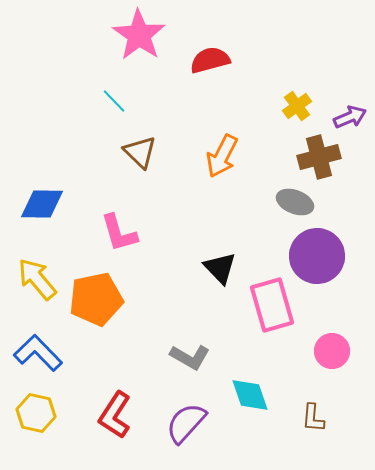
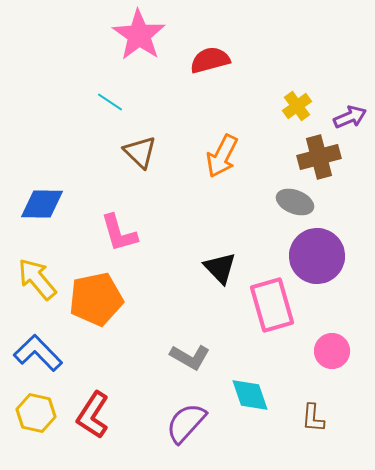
cyan line: moved 4 px left, 1 px down; rotated 12 degrees counterclockwise
red L-shape: moved 22 px left
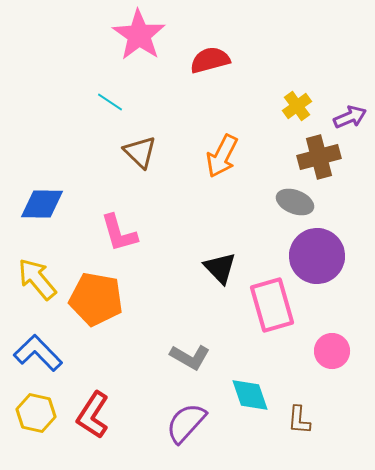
orange pentagon: rotated 22 degrees clockwise
brown L-shape: moved 14 px left, 2 px down
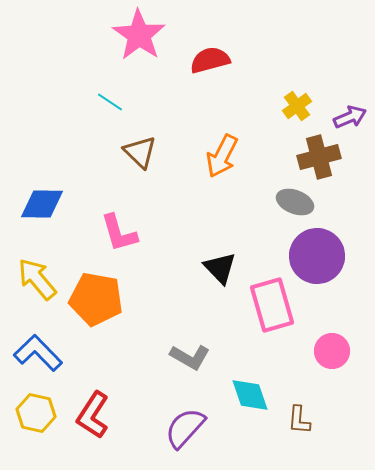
purple semicircle: moved 1 px left, 5 px down
